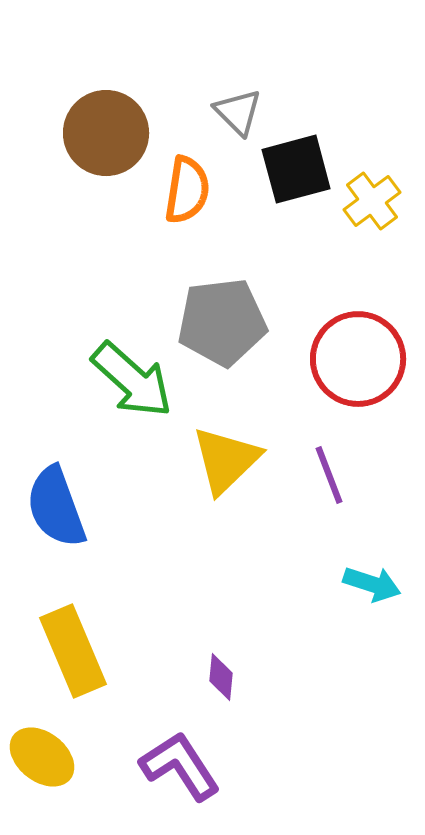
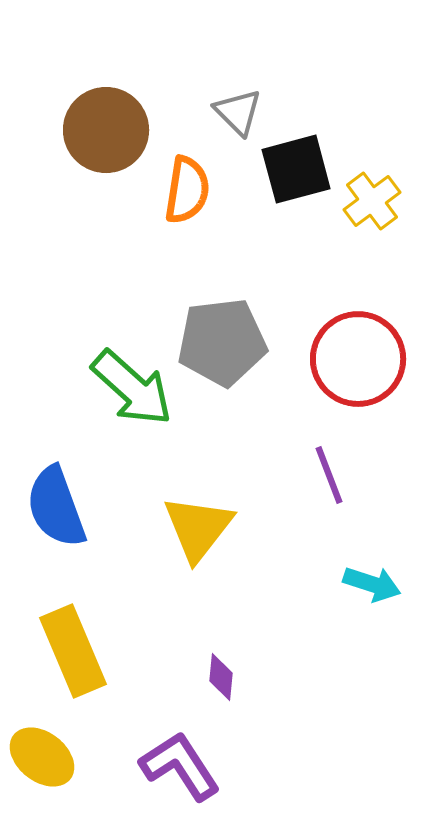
brown circle: moved 3 px up
gray pentagon: moved 20 px down
green arrow: moved 8 px down
yellow triangle: moved 28 px left, 68 px down; rotated 8 degrees counterclockwise
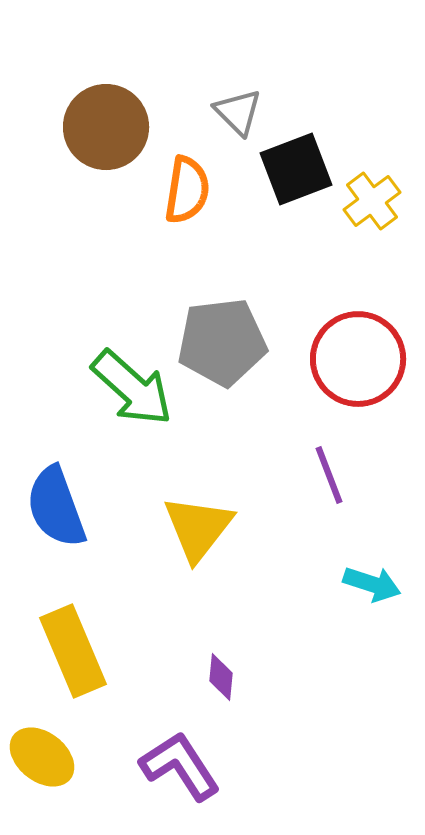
brown circle: moved 3 px up
black square: rotated 6 degrees counterclockwise
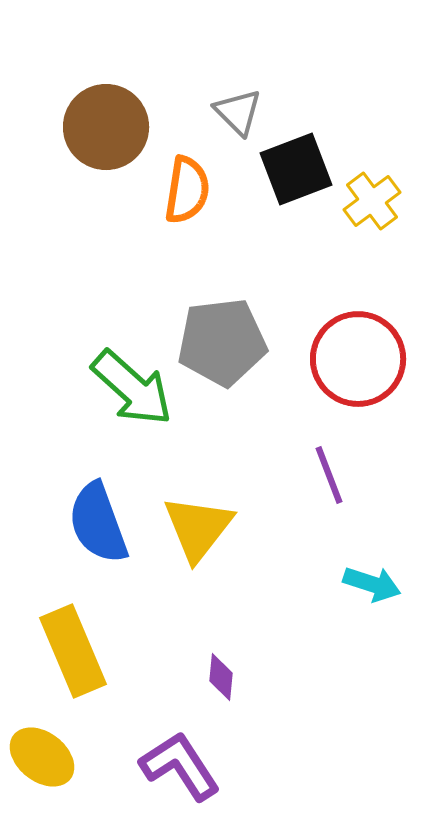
blue semicircle: moved 42 px right, 16 px down
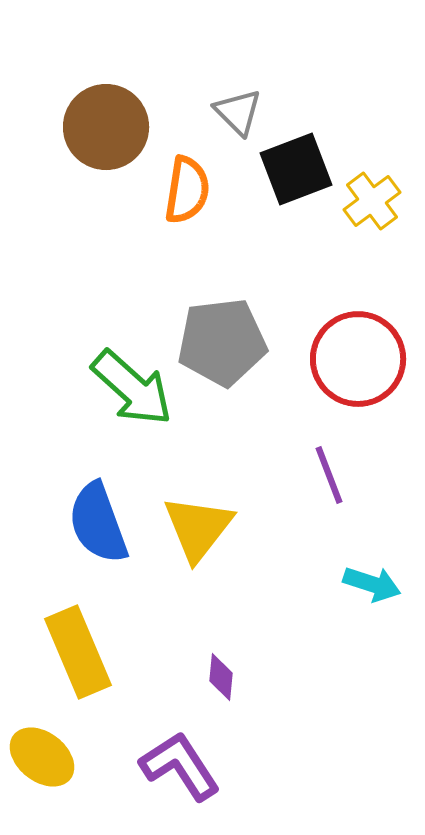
yellow rectangle: moved 5 px right, 1 px down
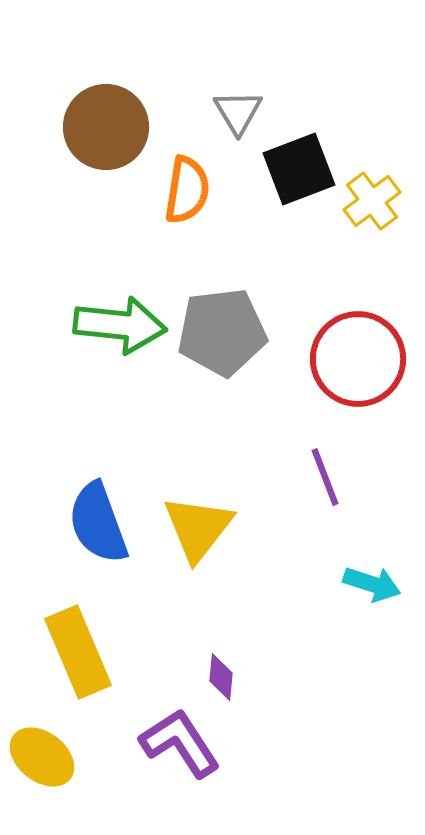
gray triangle: rotated 14 degrees clockwise
black square: moved 3 px right
gray pentagon: moved 10 px up
green arrow: moved 12 px left, 63 px up; rotated 36 degrees counterclockwise
purple line: moved 4 px left, 2 px down
purple L-shape: moved 23 px up
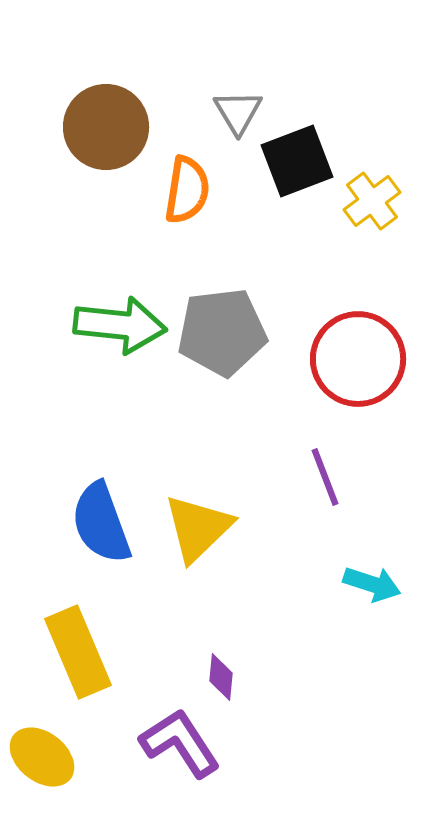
black square: moved 2 px left, 8 px up
blue semicircle: moved 3 px right
yellow triangle: rotated 8 degrees clockwise
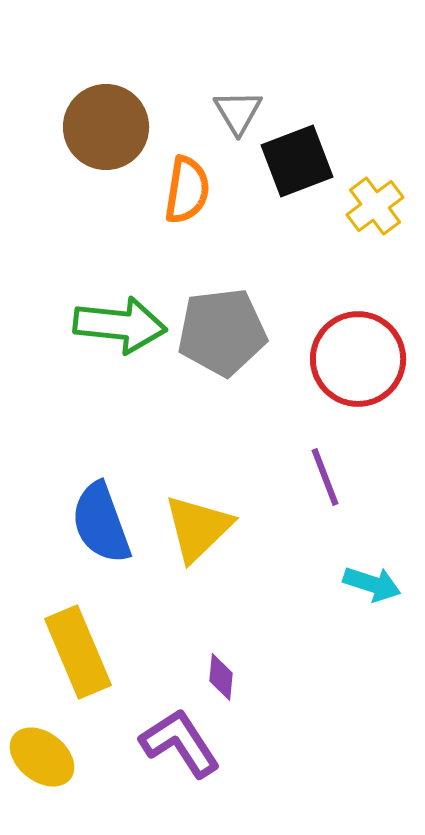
yellow cross: moved 3 px right, 5 px down
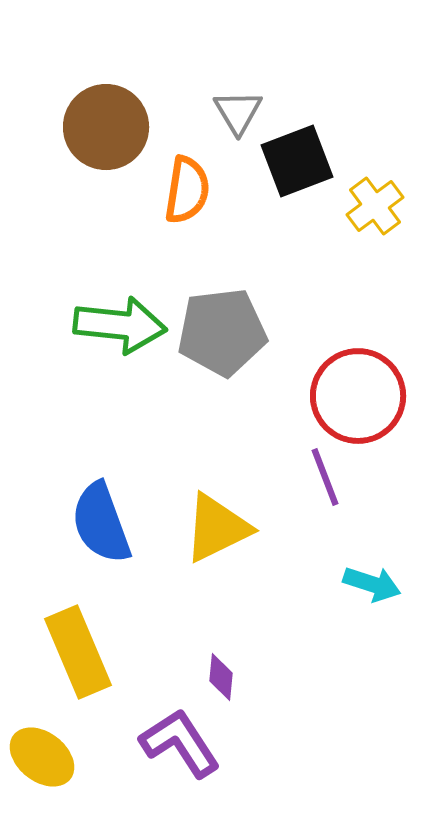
red circle: moved 37 px down
yellow triangle: moved 19 px right; rotated 18 degrees clockwise
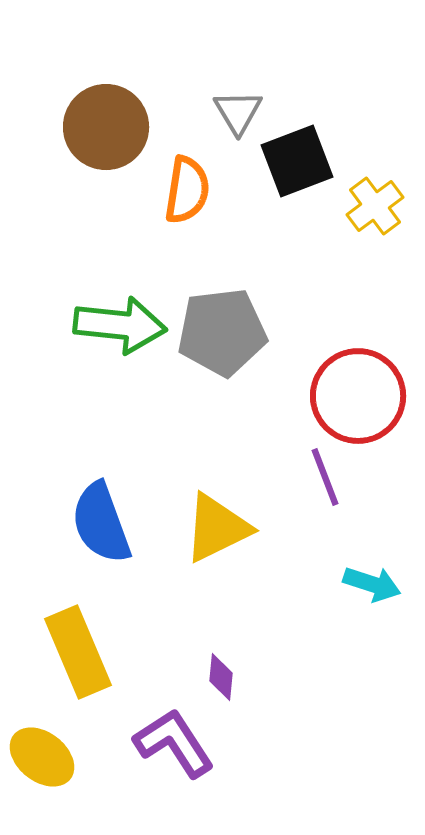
purple L-shape: moved 6 px left
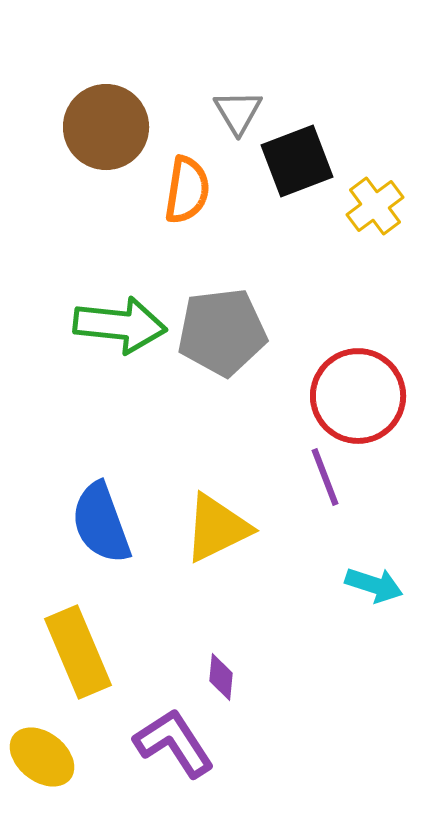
cyan arrow: moved 2 px right, 1 px down
